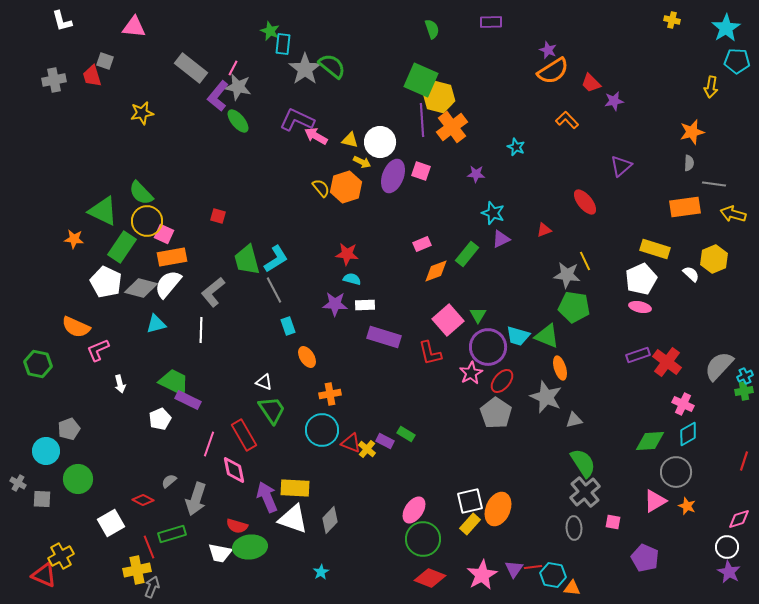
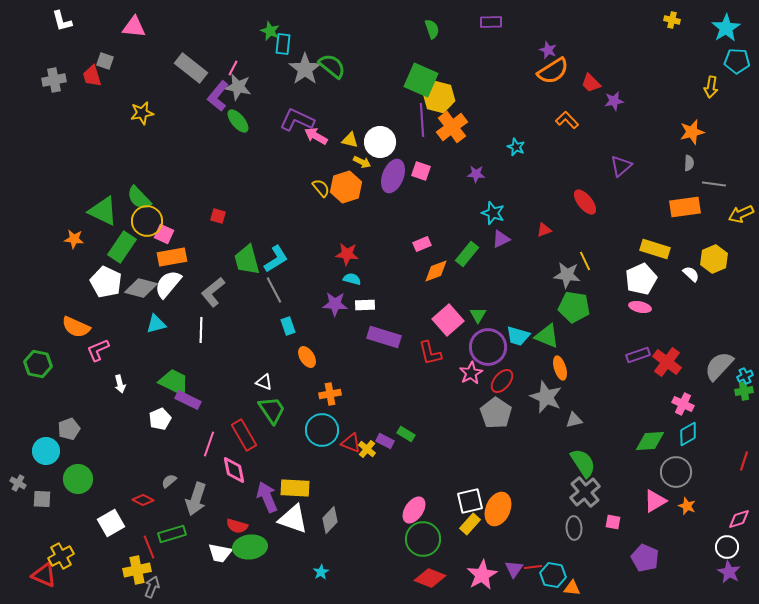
green semicircle at (141, 193): moved 2 px left, 5 px down
yellow arrow at (733, 214): moved 8 px right; rotated 40 degrees counterclockwise
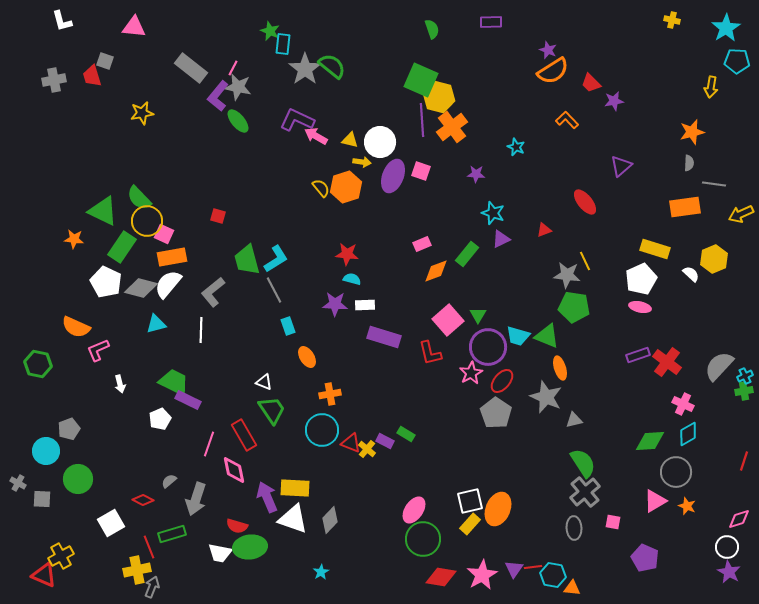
yellow arrow at (362, 162): rotated 18 degrees counterclockwise
red diamond at (430, 578): moved 11 px right, 1 px up; rotated 12 degrees counterclockwise
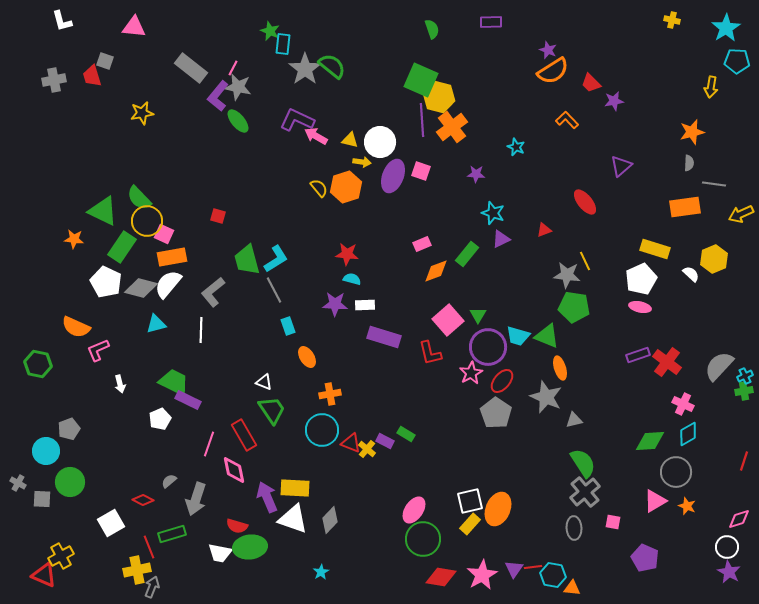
yellow semicircle at (321, 188): moved 2 px left
green circle at (78, 479): moved 8 px left, 3 px down
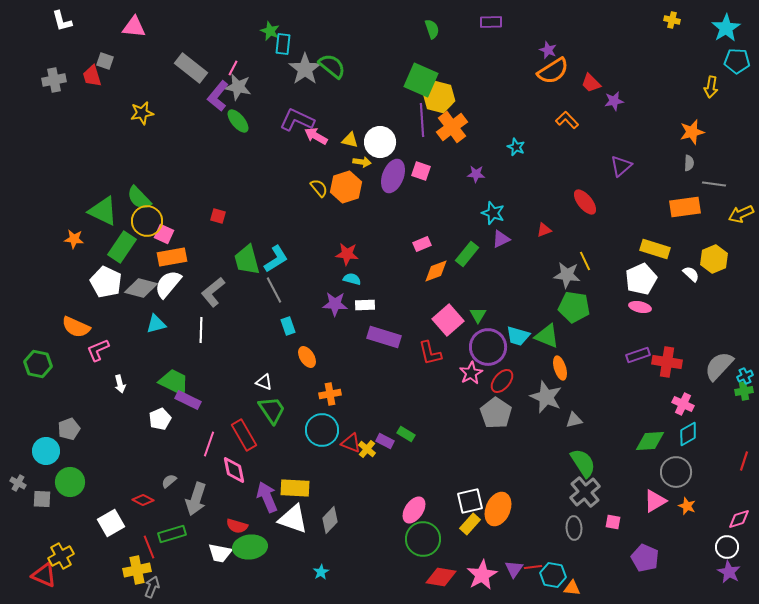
red cross at (667, 362): rotated 28 degrees counterclockwise
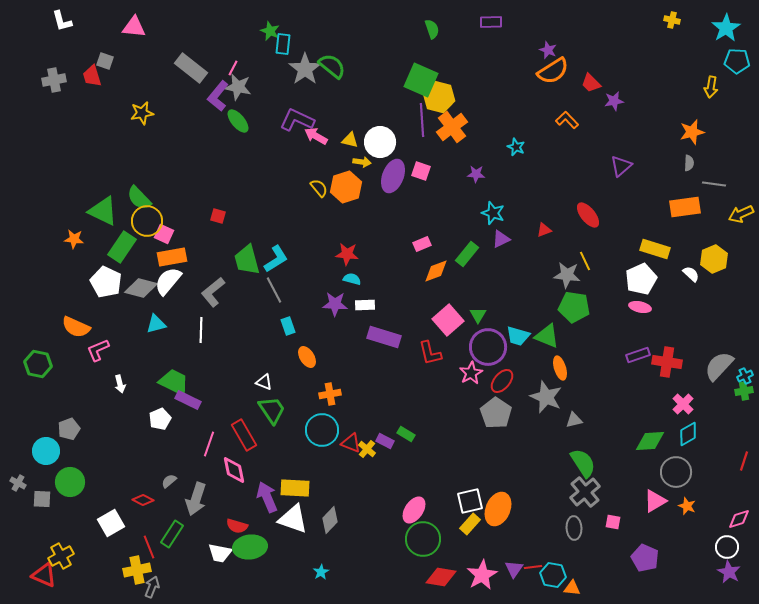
red ellipse at (585, 202): moved 3 px right, 13 px down
white semicircle at (168, 284): moved 3 px up
pink cross at (683, 404): rotated 20 degrees clockwise
green rectangle at (172, 534): rotated 40 degrees counterclockwise
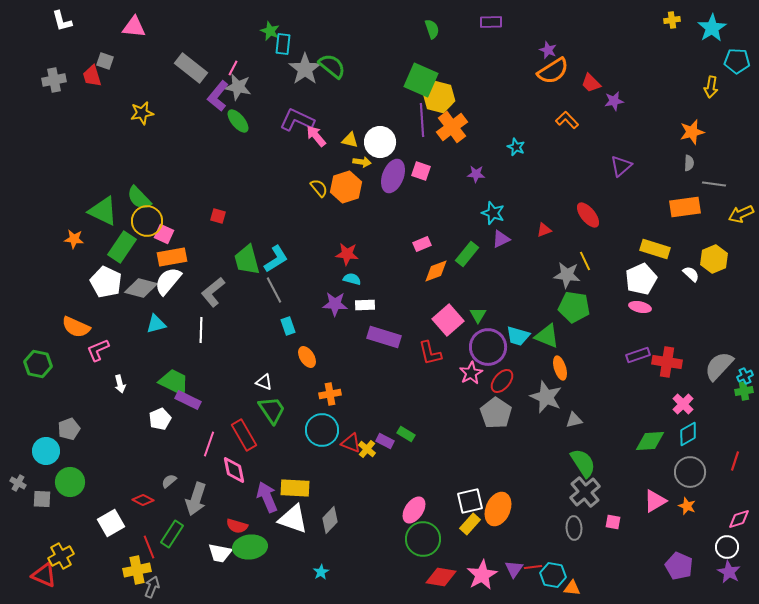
yellow cross at (672, 20): rotated 21 degrees counterclockwise
cyan star at (726, 28): moved 14 px left
pink arrow at (316, 136): rotated 20 degrees clockwise
red line at (744, 461): moved 9 px left
gray circle at (676, 472): moved 14 px right
purple pentagon at (645, 558): moved 34 px right, 8 px down
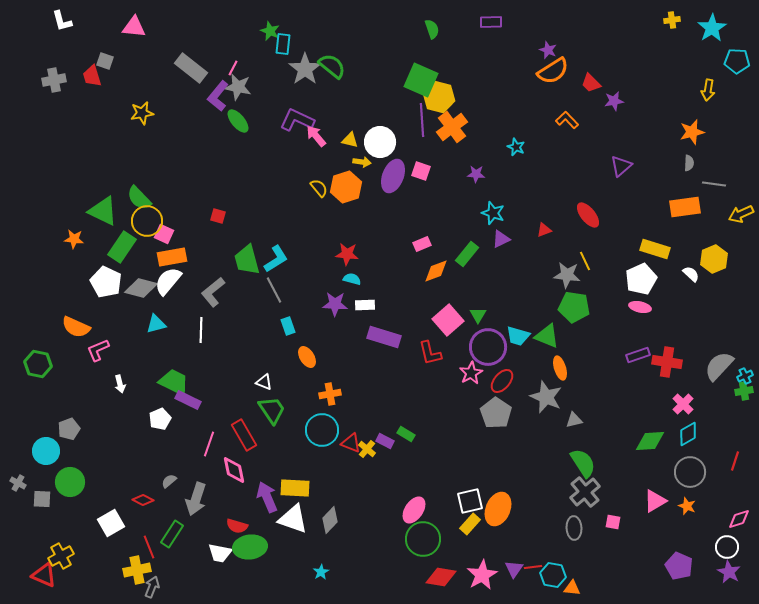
yellow arrow at (711, 87): moved 3 px left, 3 px down
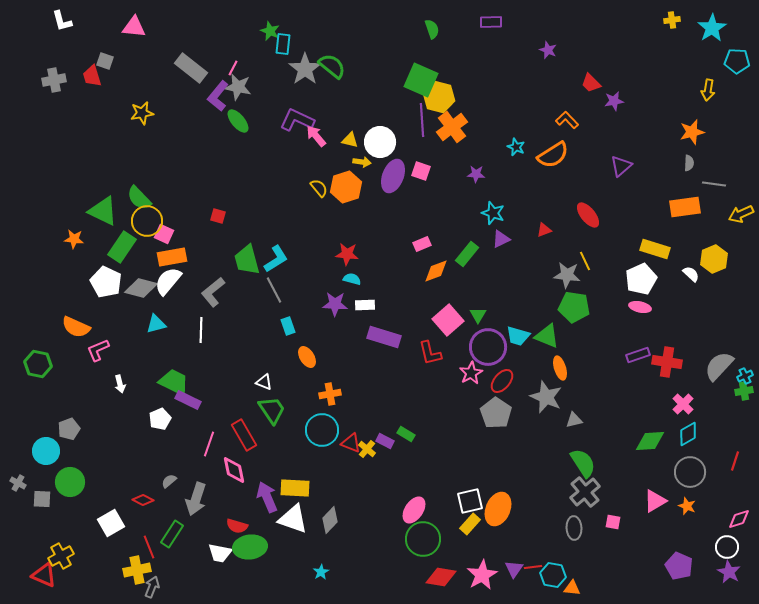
orange semicircle at (553, 71): moved 84 px down
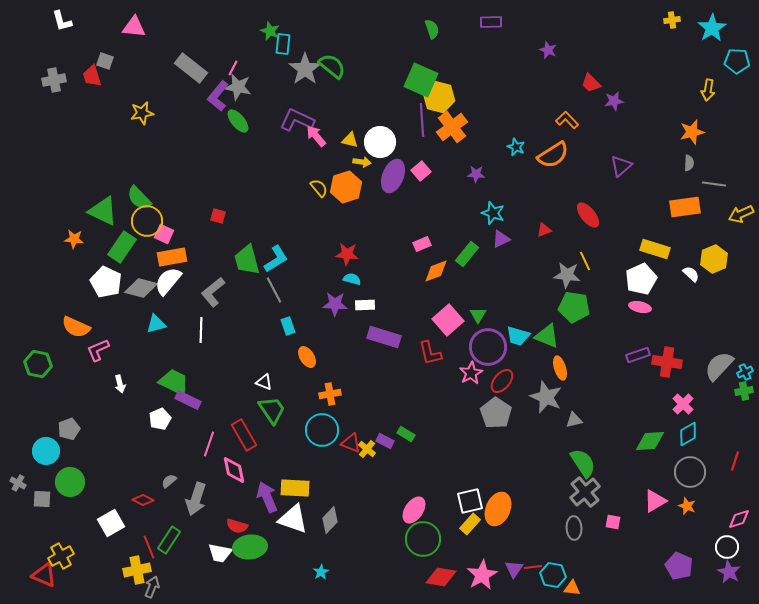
pink square at (421, 171): rotated 30 degrees clockwise
cyan cross at (745, 376): moved 4 px up
green rectangle at (172, 534): moved 3 px left, 6 px down
